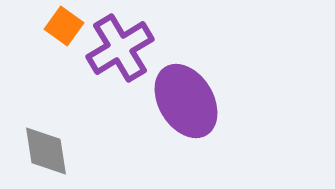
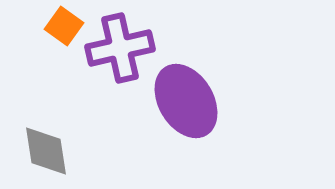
purple cross: rotated 18 degrees clockwise
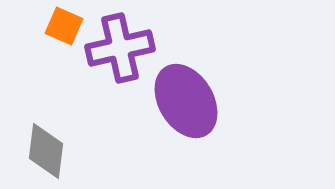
orange square: rotated 12 degrees counterclockwise
gray diamond: rotated 16 degrees clockwise
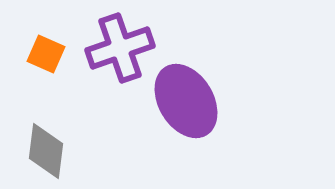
orange square: moved 18 px left, 28 px down
purple cross: rotated 6 degrees counterclockwise
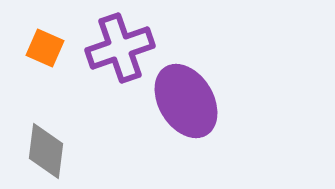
orange square: moved 1 px left, 6 px up
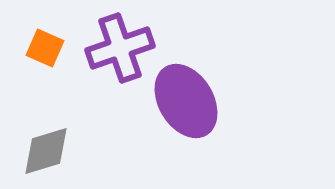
gray diamond: rotated 66 degrees clockwise
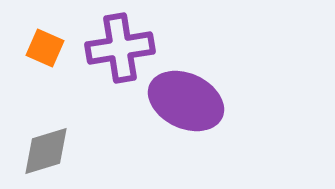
purple cross: rotated 10 degrees clockwise
purple ellipse: rotated 34 degrees counterclockwise
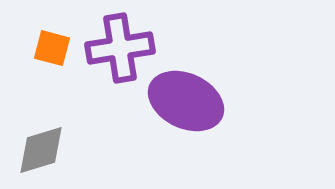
orange square: moved 7 px right; rotated 9 degrees counterclockwise
gray diamond: moved 5 px left, 1 px up
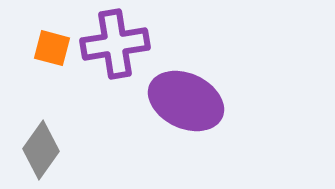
purple cross: moved 5 px left, 4 px up
gray diamond: rotated 38 degrees counterclockwise
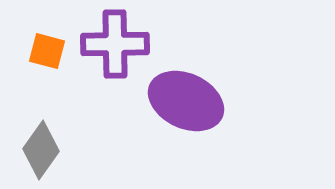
purple cross: rotated 8 degrees clockwise
orange square: moved 5 px left, 3 px down
